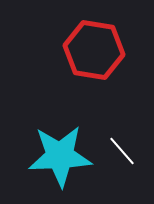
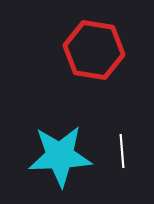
white line: rotated 36 degrees clockwise
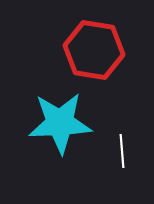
cyan star: moved 33 px up
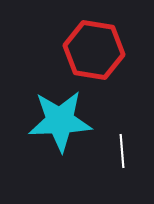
cyan star: moved 2 px up
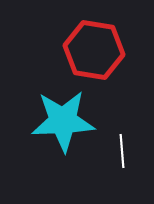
cyan star: moved 3 px right
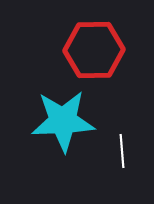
red hexagon: rotated 10 degrees counterclockwise
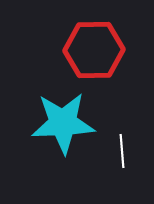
cyan star: moved 2 px down
